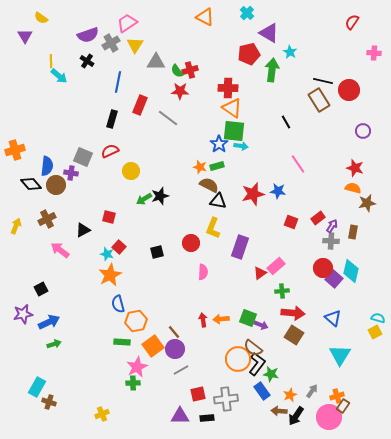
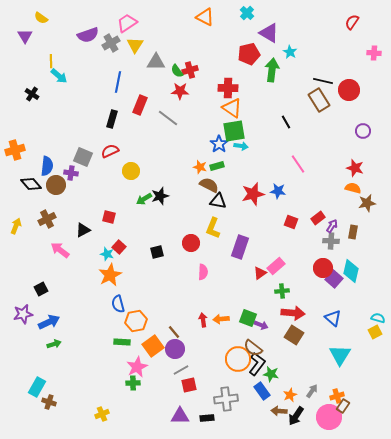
black cross at (87, 61): moved 55 px left, 33 px down
green square at (234, 131): rotated 15 degrees counterclockwise
red square at (198, 394): moved 9 px left, 9 px up
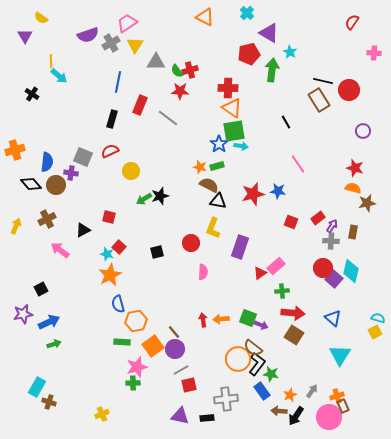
blue semicircle at (47, 166): moved 4 px up
pink star at (137, 367): rotated 10 degrees clockwise
brown rectangle at (343, 406): rotated 56 degrees counterclockwise
purple triangle at (180, 416): rotated 12 degrees clockwise
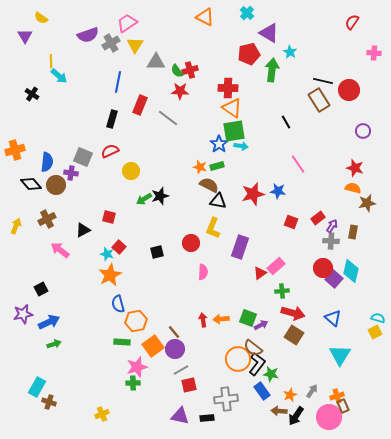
red arrow at (293, 313): rotated 10 degrees clockwise
purple arrow at (261, 325): rotated 48 degrees counterclockwise
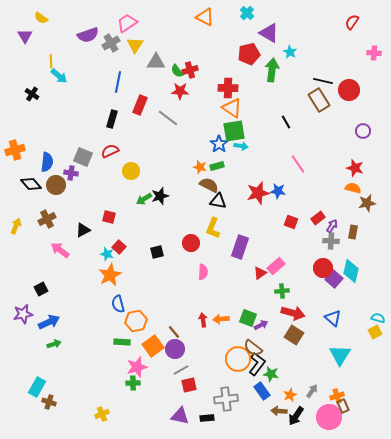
red star at (253, 194): moved 5 px right, 1 px up
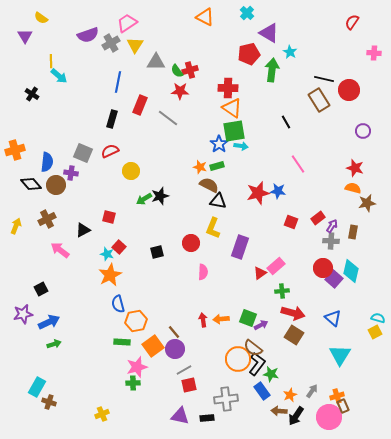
black line at (323, 81): moved 1 px right, 2 px up
gray square at (83, 157): moved 4 px up
gray line at (181, 370): moved 3 px right
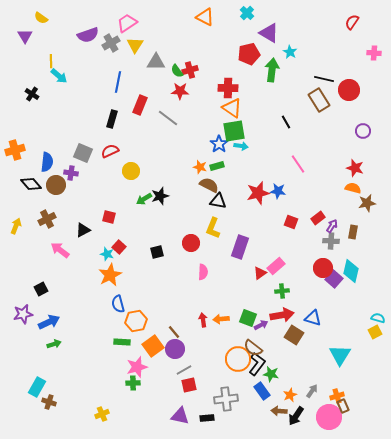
red arrow at (293, 313): moved 11 px left, 2 px down; rotated 25 degrees counterclockwise
blue triangle at (333, 318): moved 20 px left; rotated 24 degrees counterclockwise
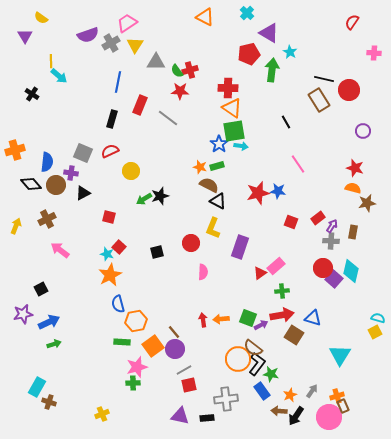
black triangle at (218, 201): rotated 18 degrees clockwise
black triangle at (83, 230): moved 37 px up
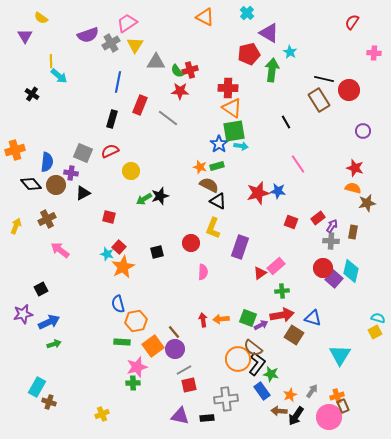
orange star at (110, 275): moved 13 px right, 8 px up
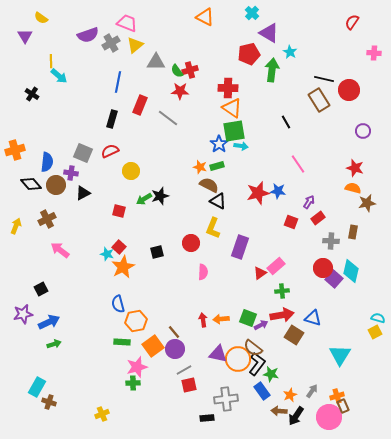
cyan cross at (247, 13): moved 5 px right
pink trapezoid at (127, 23): rotated 55 degrees clockwise
yellow triangle at (135, 45): rotated 18 degrees clockwise
red square at (109, 217): moved 10 px right, 6 px up
purple arrow at (332, 226): moved 23 px left, 24 px up
purple triangle at (180, 416): moved 38 px right, 62 px up
